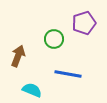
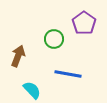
purple pentagon: rotated 20 degrees counterclockwise
cyan semicircle: rotated 24 degrees clockwise
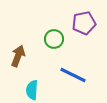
purple pentagon: rotated 25 degrees clockwise
blue line: moved 5 px right, 1 px down; rotated 16 degrees clockwise
cyan semicircle: rotated 132 degrees counterclockwise
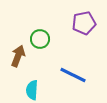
green circle: moved 14 px left
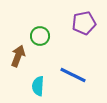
green circle: moved 3 px up
cyan semicircle: moved 6 px right, 4 px up
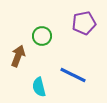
green circle: moved 2 px right
cyan semicircle: moved 1 px right, 1 px down; rotated 18 degrees counterclockwise
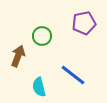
blue line: rotated 12 degrees clockwise
